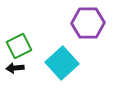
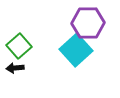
green square: rotated 15 degrees counterclockwise
cyan square: moved 14 px right, 13 px up
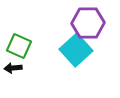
green square: rotated 25 degrees counterclockwise
black arrow: moved 2 px left
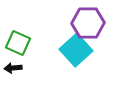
green square: moved 1 px left, 3 px up
